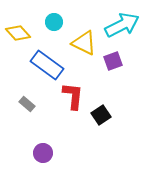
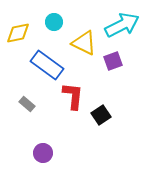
yellow diamond: rotated 60 degrees counterclockwise
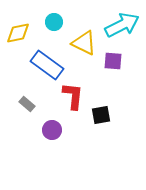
purple square: rotated 24 degrees clockwise
black square: rotated 24 degrees clockwise
purple circle: moved 9 px right, 23 px up
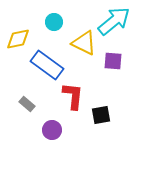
cyan arrow: moved 8 px left, 4 px up; rotated 12 degrees counterclockwise
yellow diamond: moved 6 px down
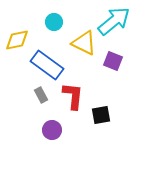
yellow diamond: moved 1 px left, 1 px down
purple square: rotated 18 degrees clockwise
gray rectangle: moved 14 px right, 9 px up; rotated 21 degrees clockwise
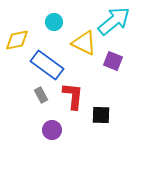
black square: rotated 12 degrees clockwise
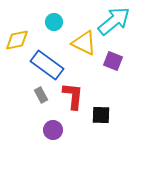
purple circle: moved 1 px right
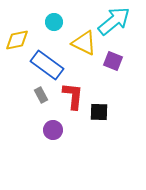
black square: moved 2 px left, 3 px up
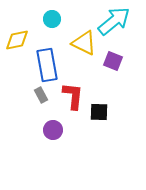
cyan circle: moved 2 px left, 3 px up
blue rectangle: rotated 44 degrees clockwise
